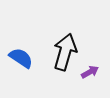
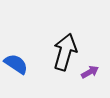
blue semicircle: moved 5 px left, 6 px down
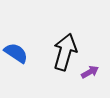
blue semicircle: moved 11 px up
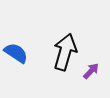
purple arrow: moved 1 px right, 1 px up; rotated 18 degrees counterclockwise
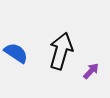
black arrow: moved 4 px left, 1 px up
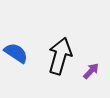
black arrow: moved 1 px left, 5 px down
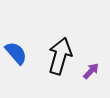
blue semicircle: rotated 15 degrees clockwise
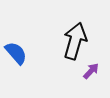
black arrow: moved 15 px right, 15 px up
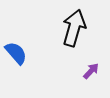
black arrow: moved 1 px left, 13 px up
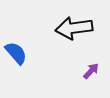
black arrow: rotated 114 degrees counterclockwise
